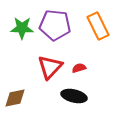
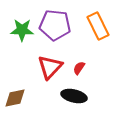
green star: moved 2 px down
red semicircle: rotated 40 degrees counterclockwise
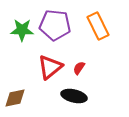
red triangle: rotated 8 degrees clockwise
